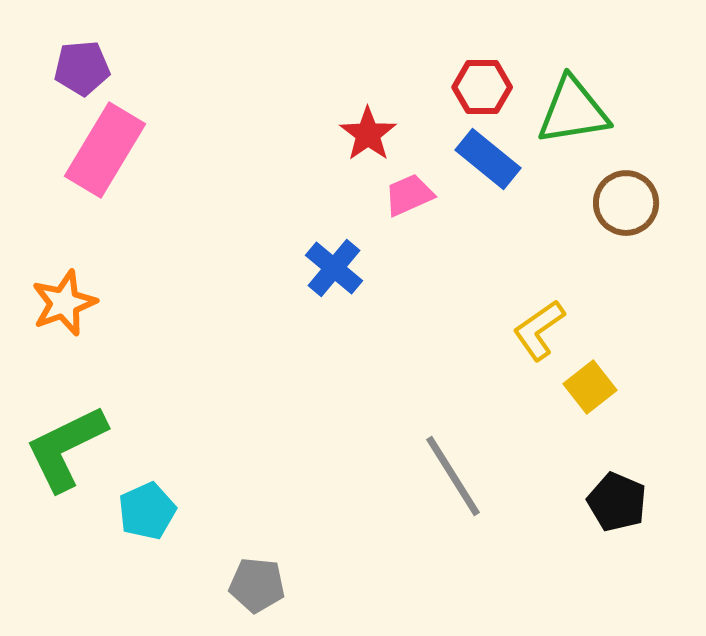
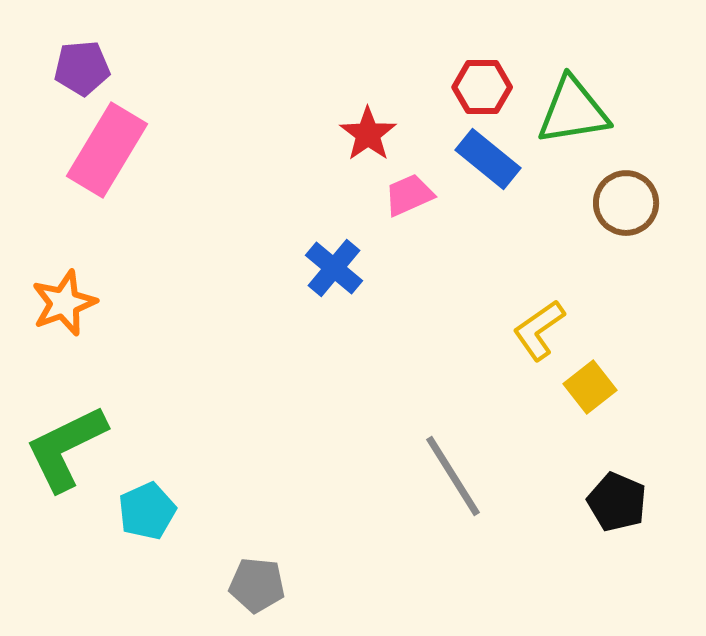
pink rectangle: moved 2 px right
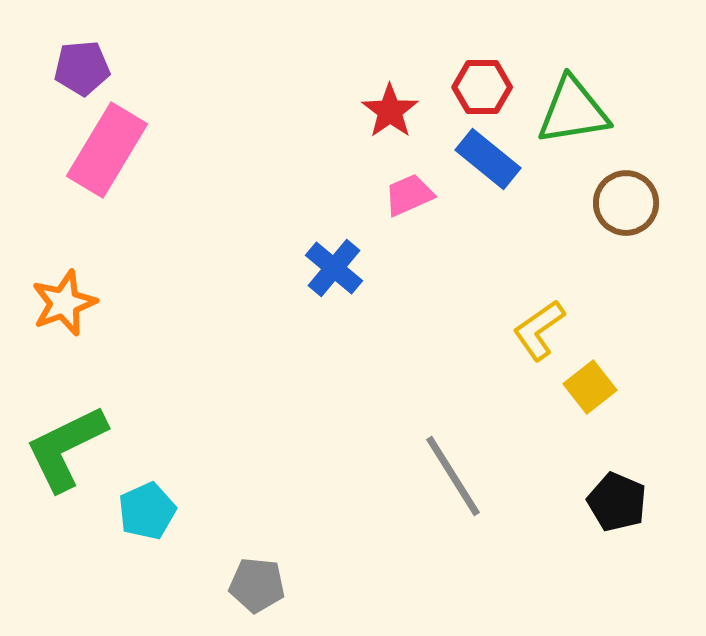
red star: moved 22 px right, 23 px up
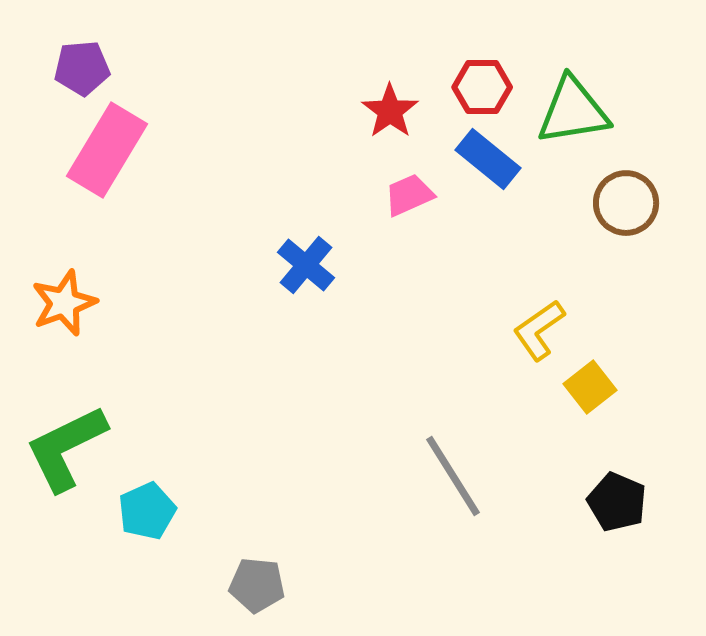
blue cross: moved 28 px left, 3 px up
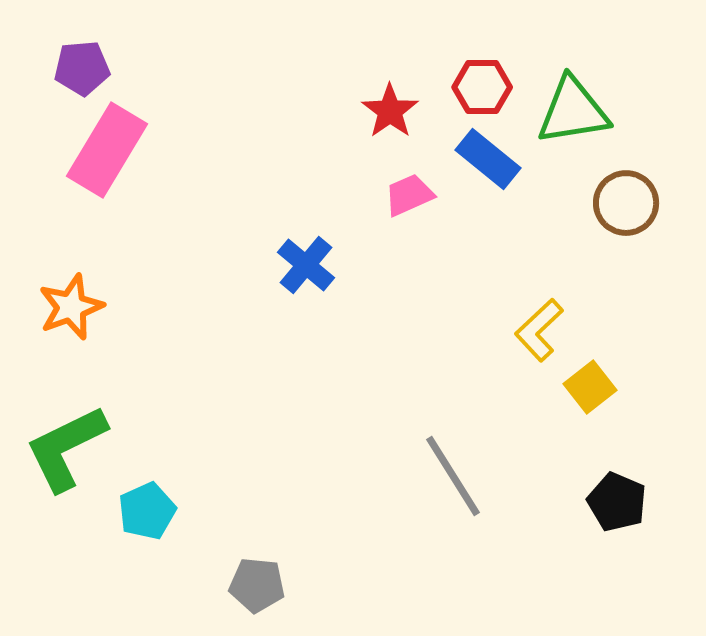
orange star: moved 7 px right, 4 px down
yellow L-shape: rotated 8 degrees counterclockwise
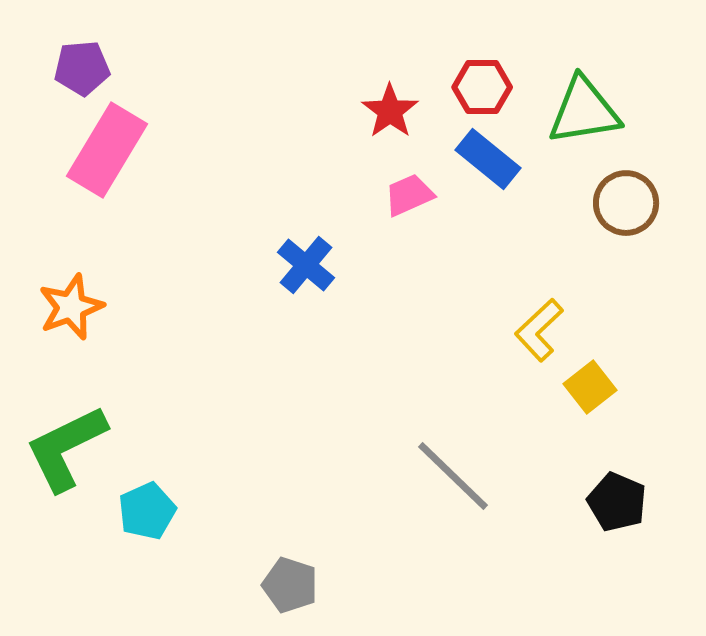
green triangle: moved 11 px right
gray line: rotated 14 degrees counterclockwise
gray pentagon: moved 33 px right; rotated 12 degrees clockwise
